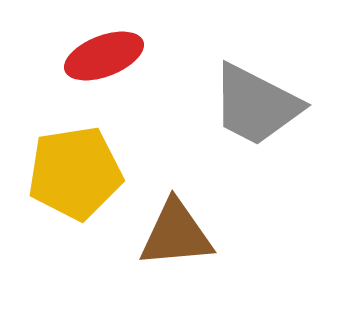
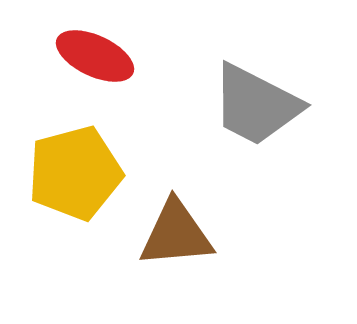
red ellipse: moved 9 px left; rotated 46 degrees clockwise
yellow pentagon: rotated 6 degrees counterclockwise
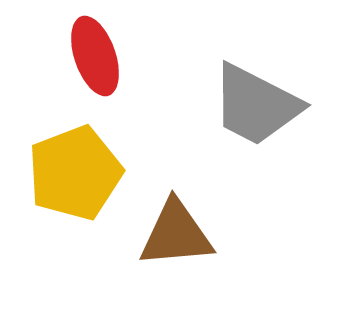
red ellipse: rotated 46 degrees clockwise
yellow pentagon: rotated 6 degrees counterclockwise
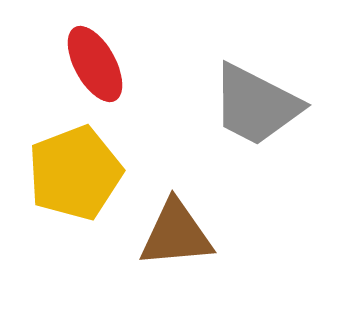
red ellipse: moved 8 px down; rotated 10 degrees counterclockwise
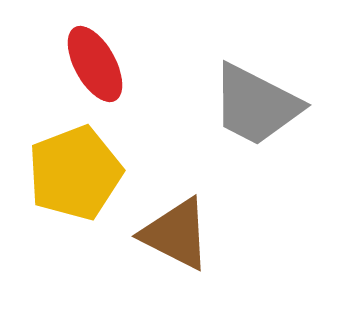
brown triangle: rotated 32 degrees clockwise
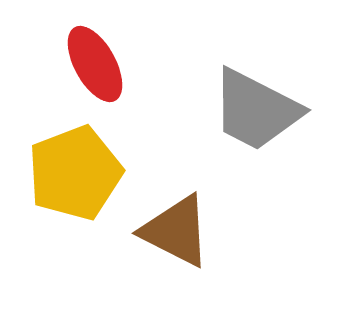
gray trapezoid: moved 5 px down
brown triangle: moved 3 px up
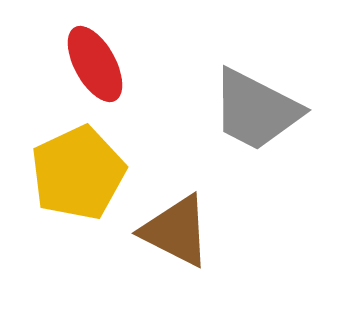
yellow pentagon: moved 3 px right; rotated 4 degrees counterclockwise
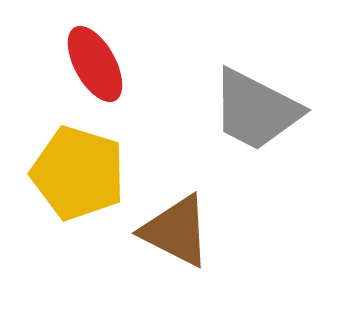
yellow pentagon: rotated 30 degrees counterclockwise
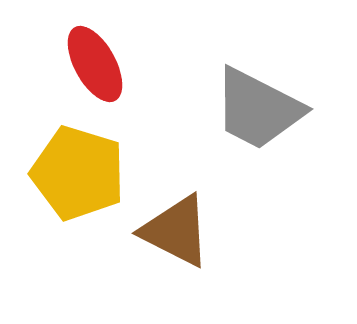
gray trapezoid: moved 2 px right, 1 px up
